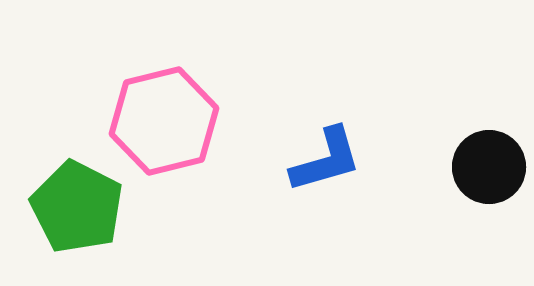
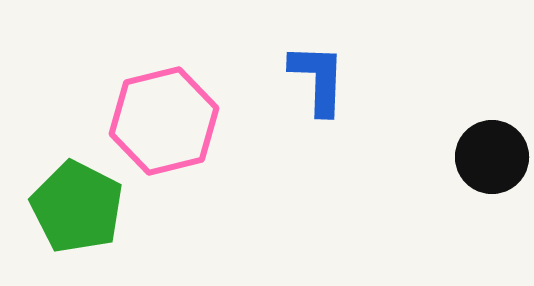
blue L-shape: moved 8 px left, 81 px up; rotated 72 degrees counterclockwise
black circle: moved 3 px right, 10 px up
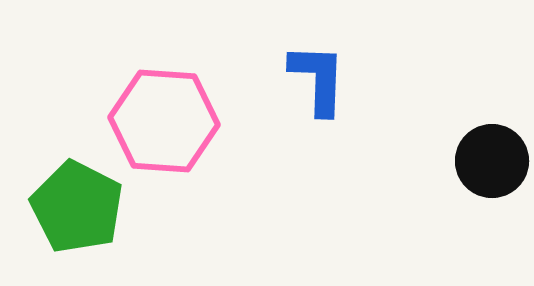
pink hexagon: rotated 18 degrees clockwise
black circle: moved 4 px down
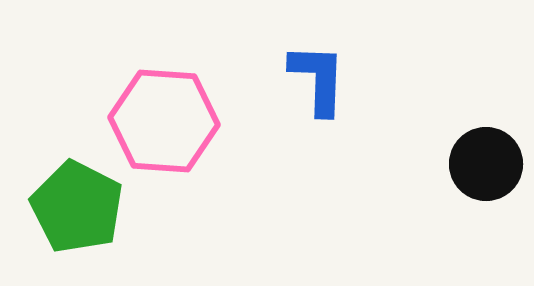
black circle: moved 6 px left, 3 px down
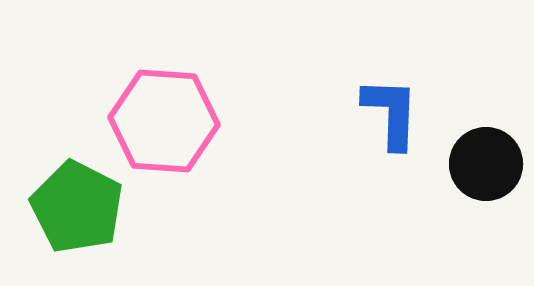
blue L-shape: moved 73 px right, 34 px down
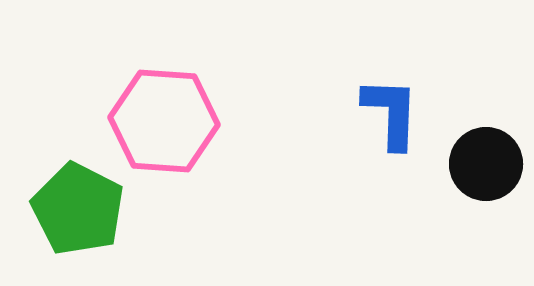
green pentagon: moved 1 px right, 2 px down
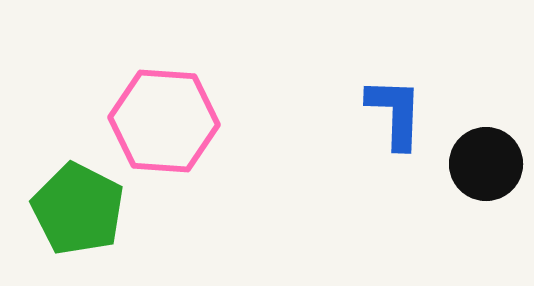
blue L-shape: moved 4 px right
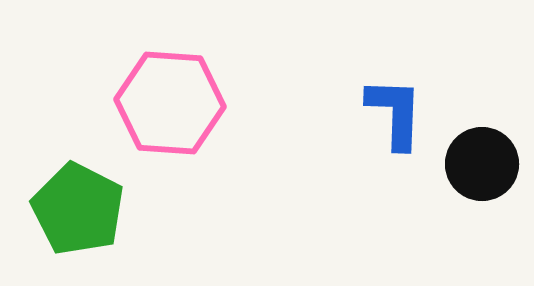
pink hexagon: moved 6 px right, 18 px up
black circle: moved 4 px left
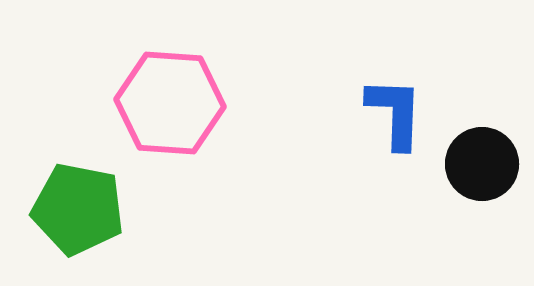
green pentagon: rotated 16 degrees counterclockwise
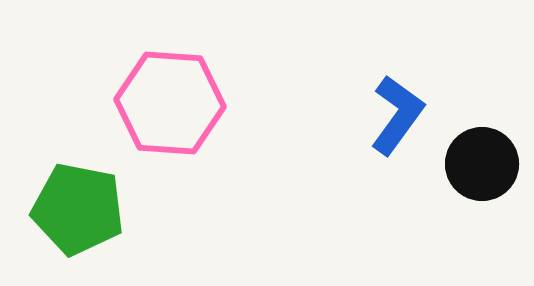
blue L-shape: moved 2 px right, 2 px down; rotated 34 degrees clockwise
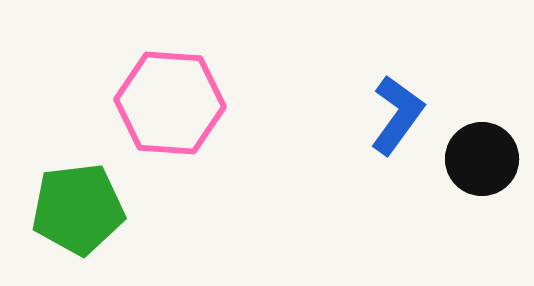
black circle: moved 5 px up
green pentagon: rotated 18 degrees counterclockwise
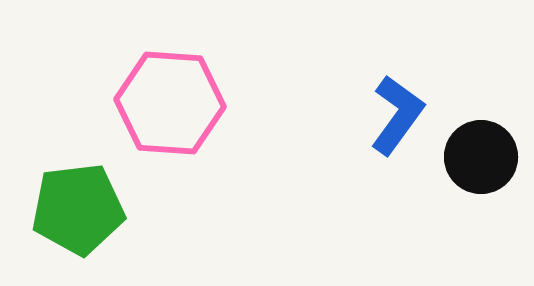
black circle: moved 1 px left, 2 px up
